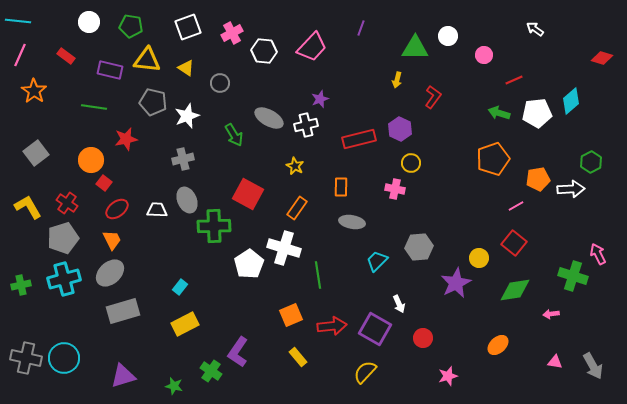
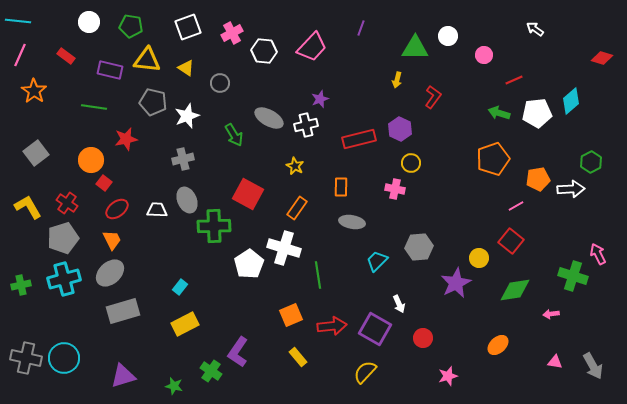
red square at (514, 243): moved 3 px left, 2 px up
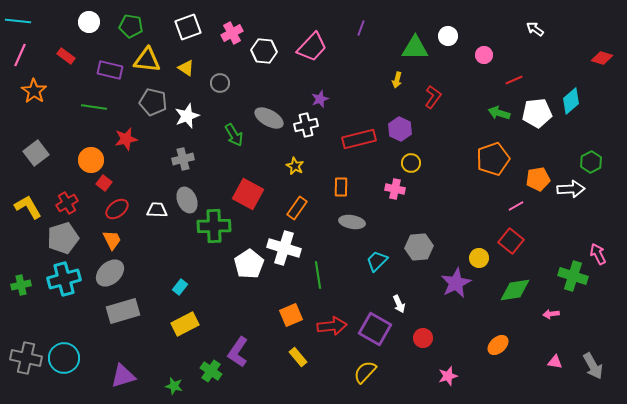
red cross at (67, 203): rotated 25 degrees clockwise
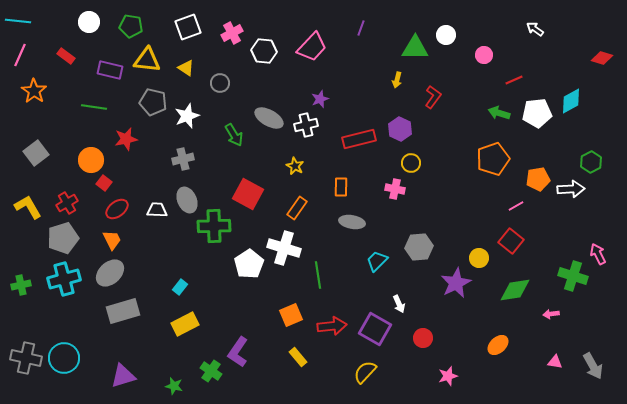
white circle at (448, 36): moved 2 px left, 1 px up
cyan diamond at (571, 101): rotated 12 degrees clockwise
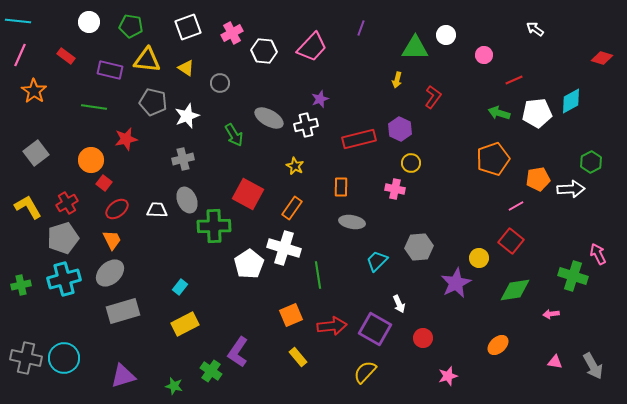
orange rectangle at (297, 208): moved 5 px left
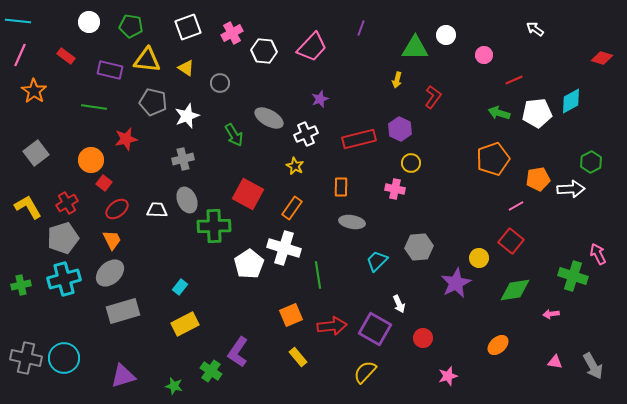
white cross at (306, 125): moved 9 px down; rotated 10 degrees counterclockwise
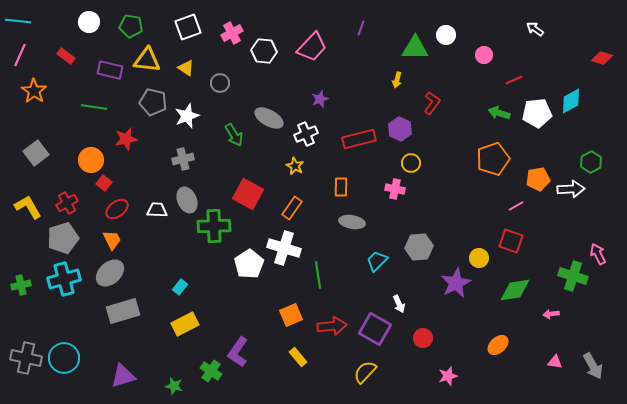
red L-shape at (433, 97): moved 1 px left, 6 px down
red square at (511, 241): rotated 20 degrees counterclockwise
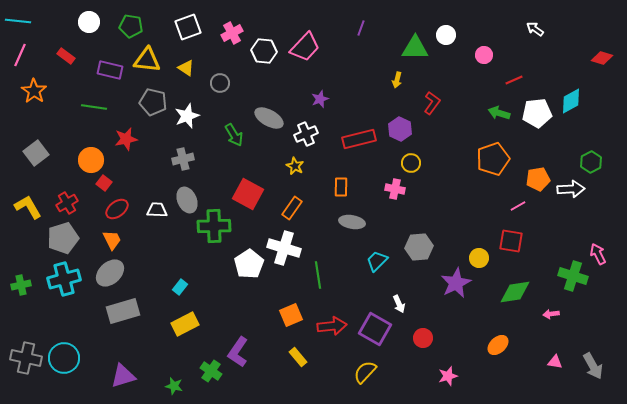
pink trapezoid at (312, 47): moved 7 px left
pink line at (516, 206): moved 2 px right
red square at (511, 241): rotated 10 degrees counterclockwise
green diamond at (515, 290): moved 2 px down
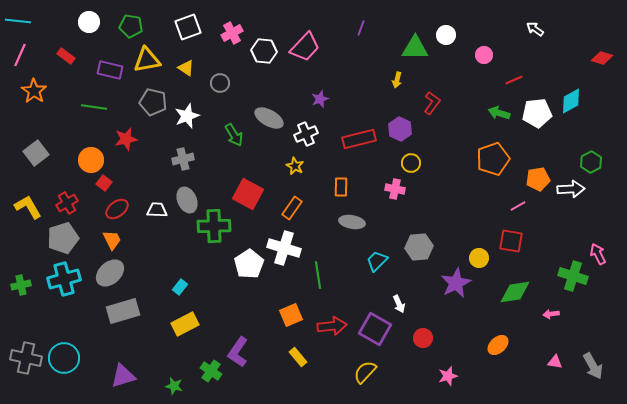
yellow triangle at (147, 60): rotated 16 degrees counterclockwise
